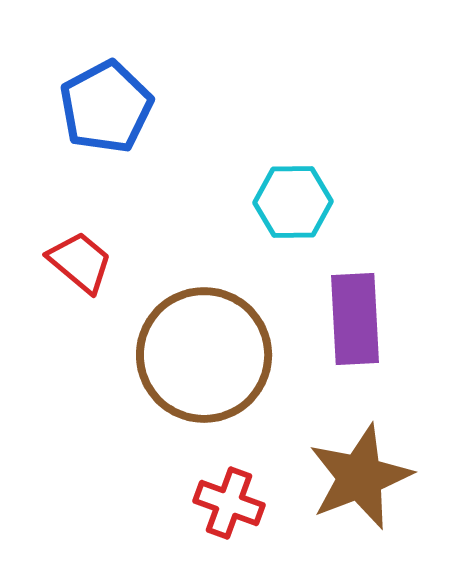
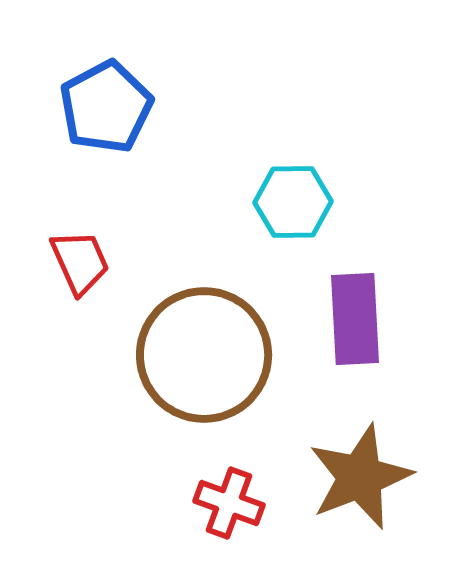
red trapezoid: rotated 26 degrees clockwise
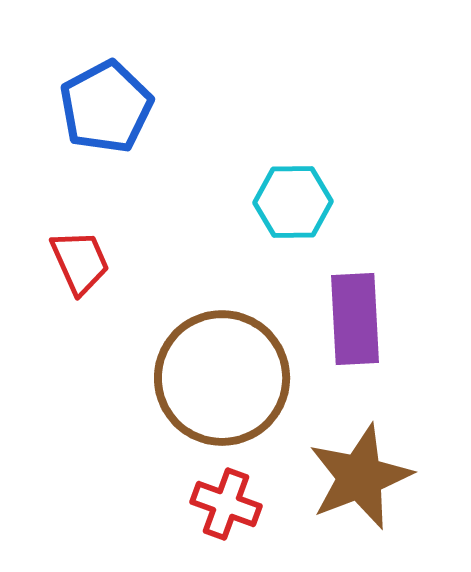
brown circle: moved 18 px right, 23 px down
red cross: moved 3 px left, 1 px down
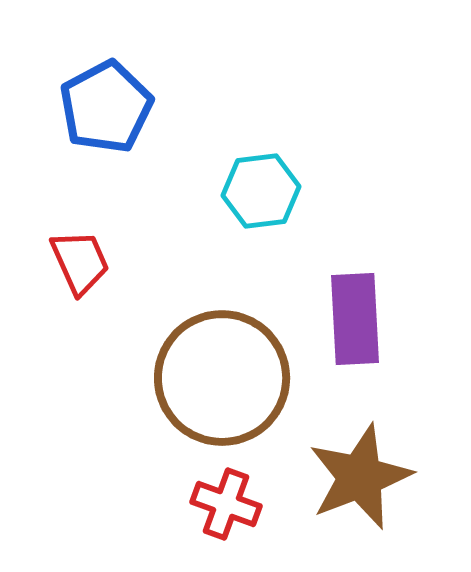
cyan hexagon: moved 32 px left, 11 px up; rotated 6 degrees counterclockwise
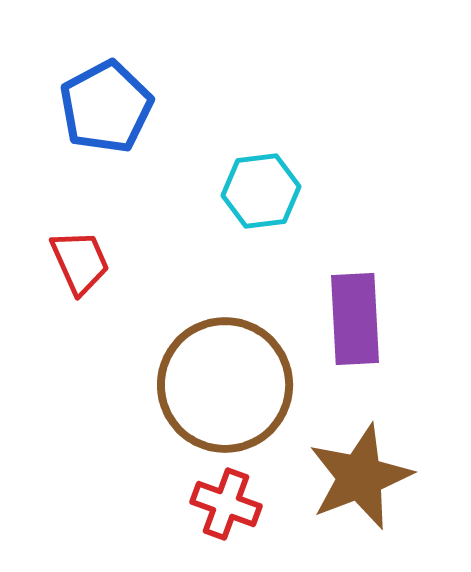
brown circle: moved 3 px right, 7 px down
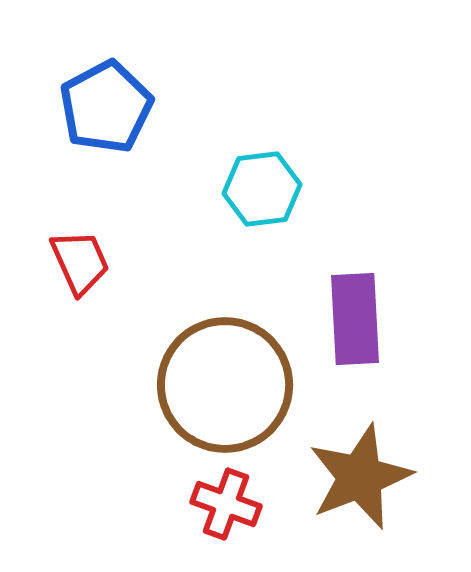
cyan hexagon: moved 1 px right, 2 px up
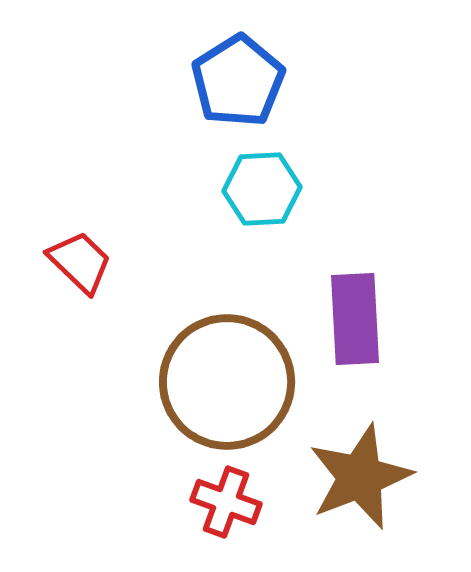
blue pentagon: moved 132 px right, 26 px up; rotated 4 degrees counterclockwise
cyan hexagon: rotated 4 degrees clockwise
red trapezoid: rotated 22 degrees counterclockwise
brown circle: moved 2 px right, 3 px up
red cross: moved 2 px up
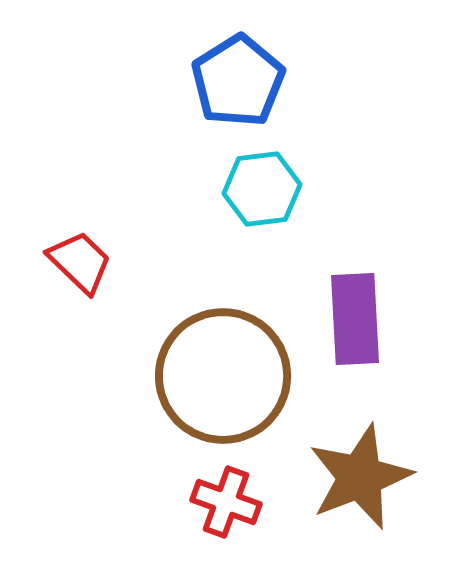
cyan hexagon: rotated 4 degrees counterclockwise
brown circle: moved 4 px left, 6 px up
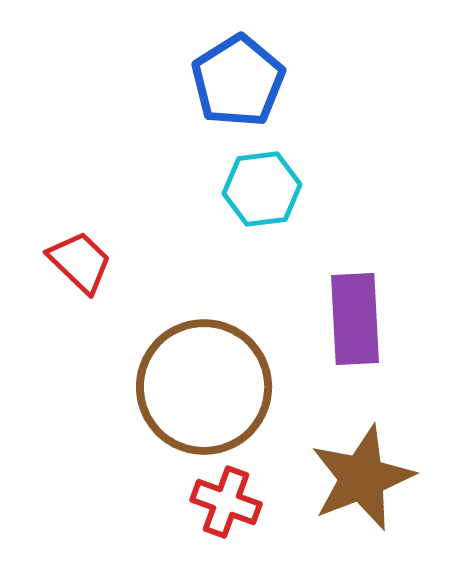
brown circle: moved 19 px left, 11 px down
brown star: moved 2 px right, 1 px down
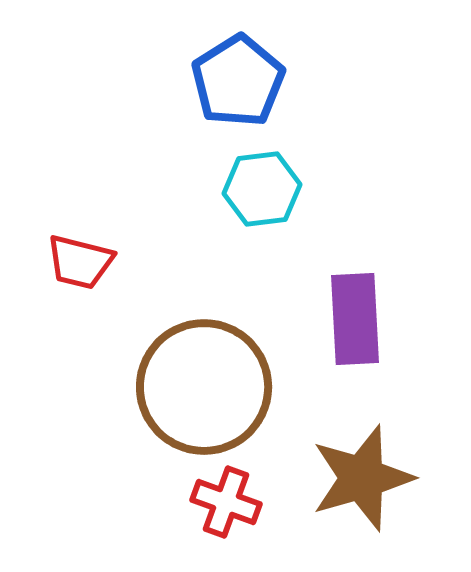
red trapezoid: rotated 150 degrees clockwise
brown star: rotated 5 degrees clockwise
